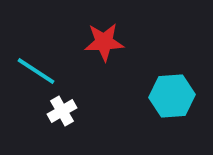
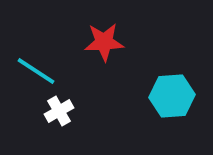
white cross: moved 3 px left
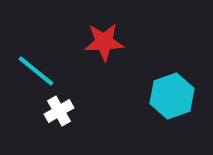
cyan line: rotated 6 degrees clockwise
cyan hexagon: rotated 15 degrees counterclockwise
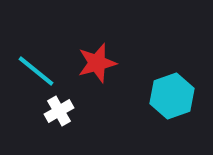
red star: moved 7 px left, 21 px down; rotated 12 degrees counterclockwise
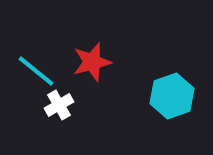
red star: moved 5 px left, 1 px up
white cross: moved 6 px up
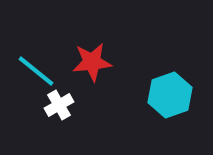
red star: rotated 9 degrees clockwise
cyan hexagon: moved 2 px left, 1 px up
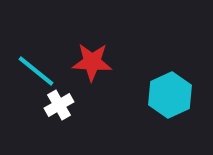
red star: rotated 9 degrees clockwise
cyan hexagon: rotated 6 degrees counterclockwise
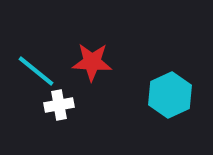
white cross: rotated 20 degrees clockwise
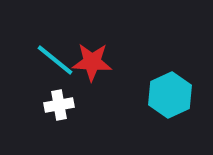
cyan line: moved 19 px right, 11 px up
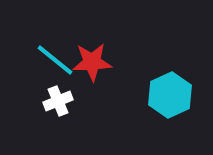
red star: rotated 6 degrees counterclockwise
white cross: moved 1 px left, 4 px up; rotated 12 degrees counterclockwise
